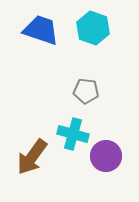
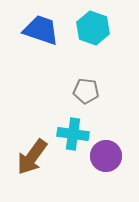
cyan cross: rotated 8 degrees counterclockwise
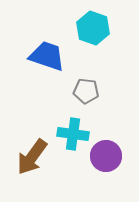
blue trapezoid: moved 6 px right, 26 px down
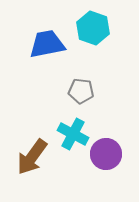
blue trapezoid: moved 12 px up; rotated 30 degrees counterclockwise
gray pentagon: moved 5 px left
cyan cross: rotated 20 degrees clockwise
purple circle: moved 2 px up
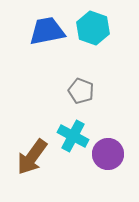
blue trapezoid: moved 13 px up
gray pentagon: rotated 15 degrees clockwise
cyan cross: moved 2 px down
purple circle: moved 2 px right
